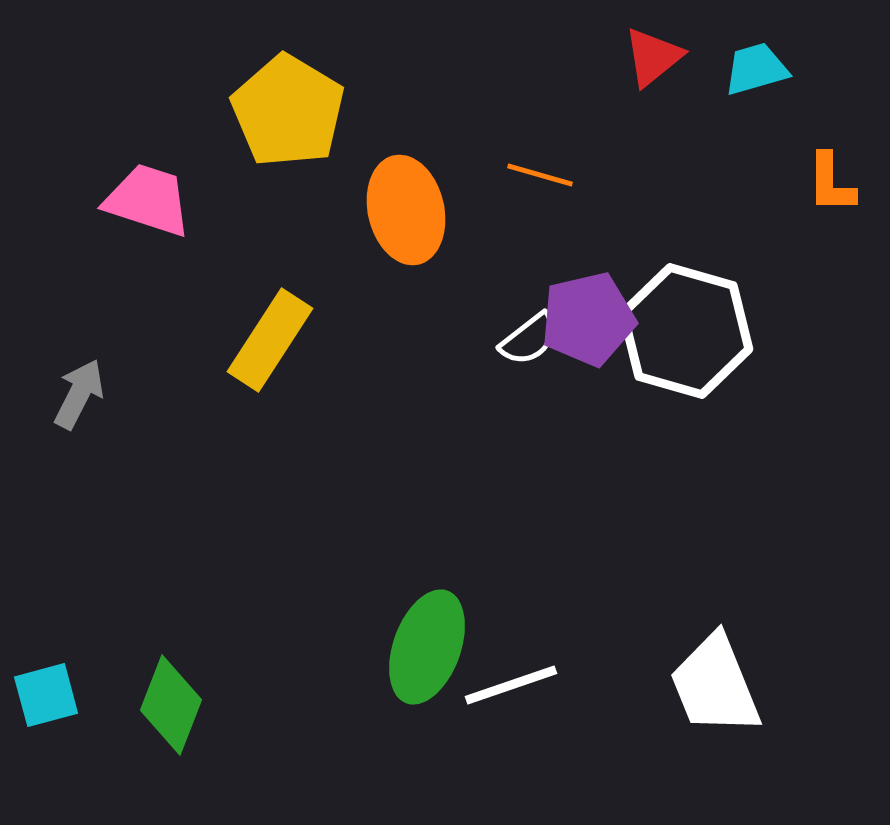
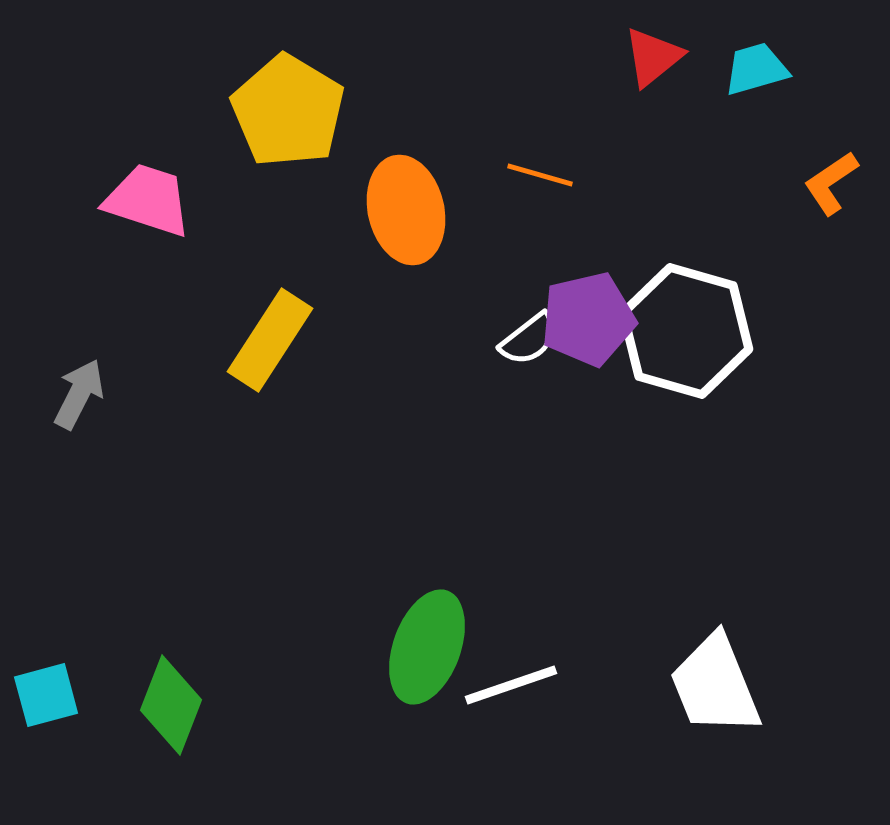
orange L-shape: rotated 56 degrees clockwise
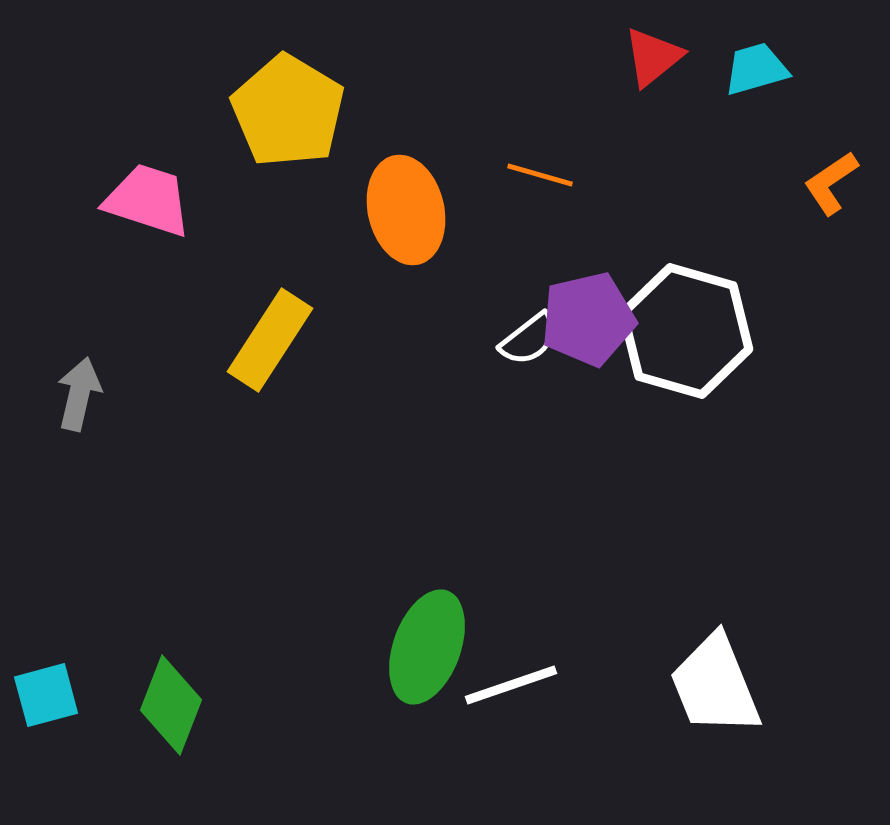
gray arrow: rotated 14 degrees counterclockwise
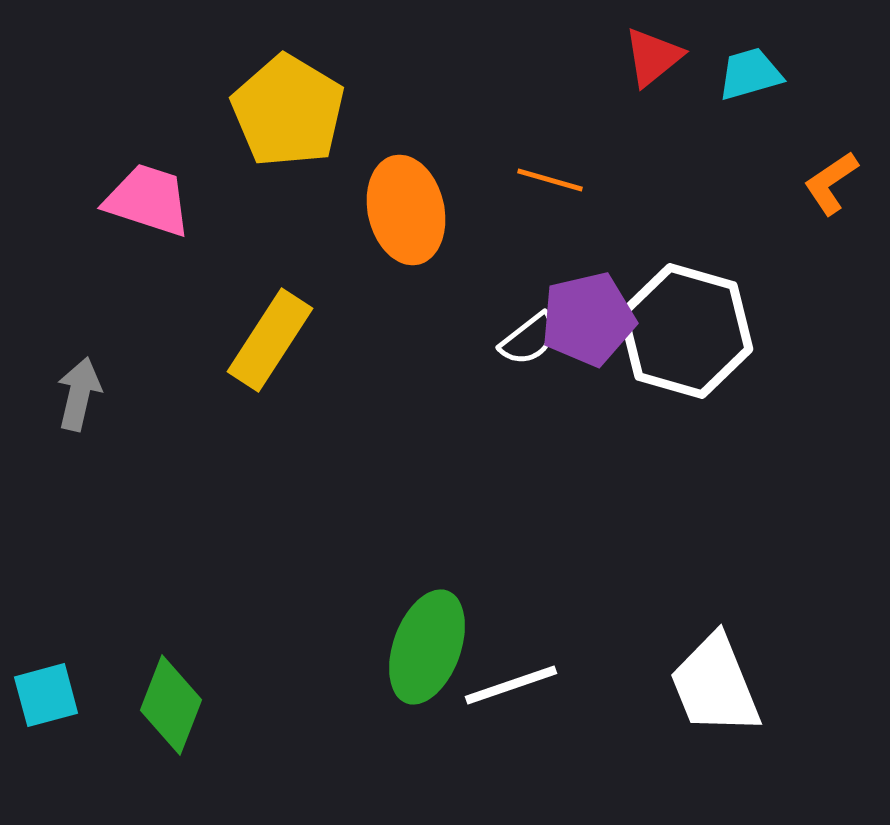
cyan trapezoid: moved 6 px left, 5 px down
orange line: moved 10 px right, 5 px down
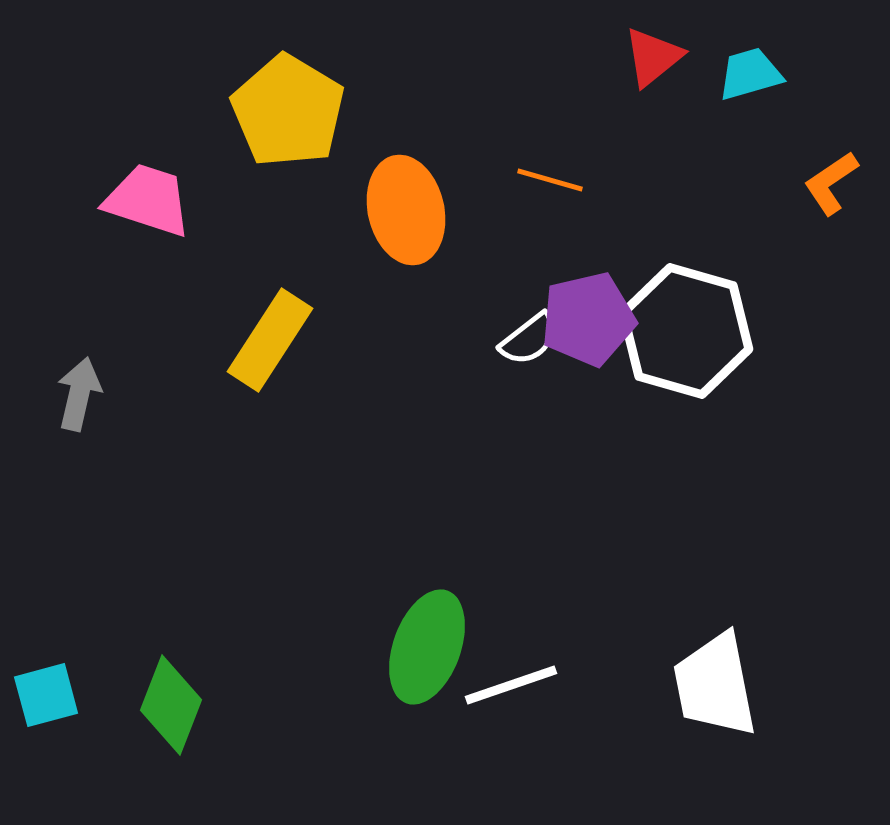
white trapezoid: rotated 11 degrees clockwise
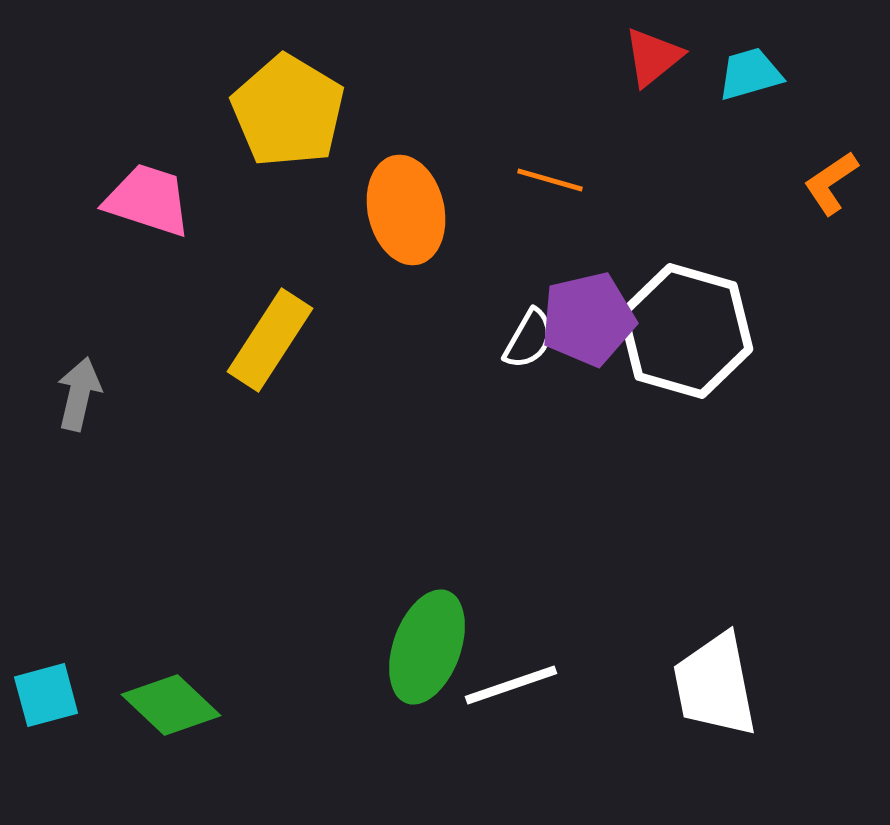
white semicircle: rotated 22 degrees counterclockwise
green diamond: rotated 68 degrees counterclockwise
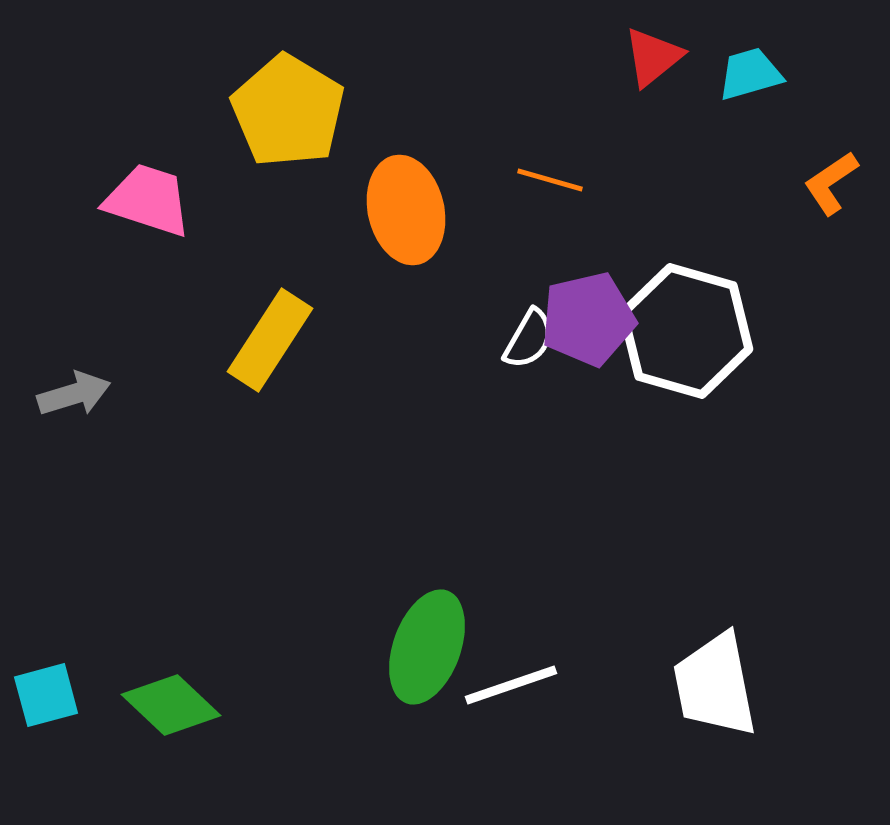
gray arrow: moved 5 px left; rotated 60 degrees clockwise
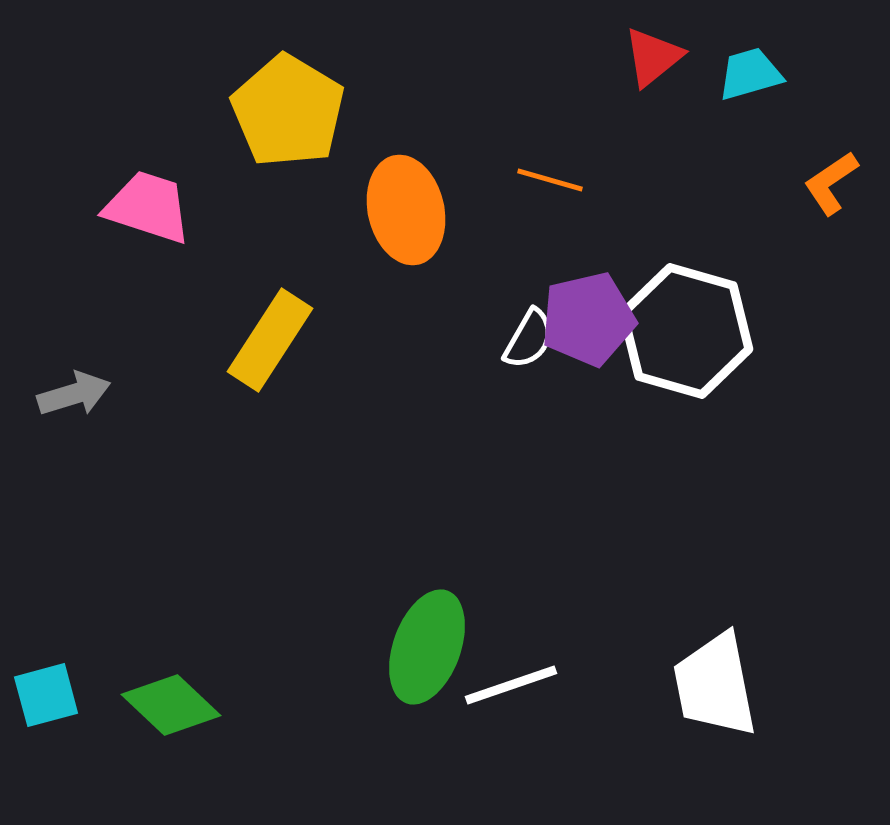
pink trapezoid: moved 7 px down
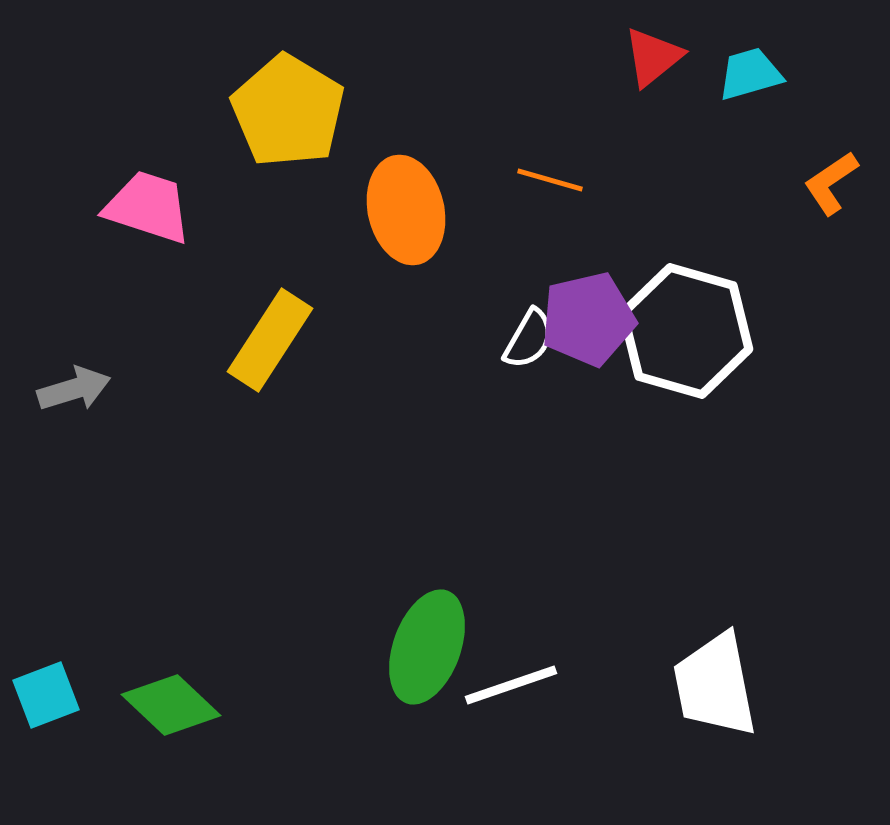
gray arrow: moved 5 px up
cyan square: rotated 6 degrees counterclockwise
